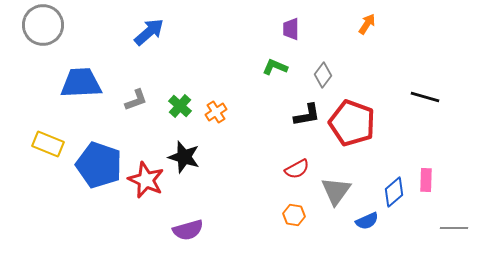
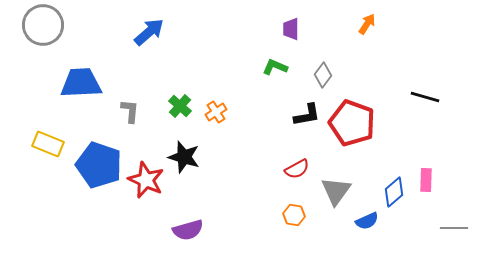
gray L-shape: moved 6 px left, 11 px down; rotated 65 degrees counterclockwise
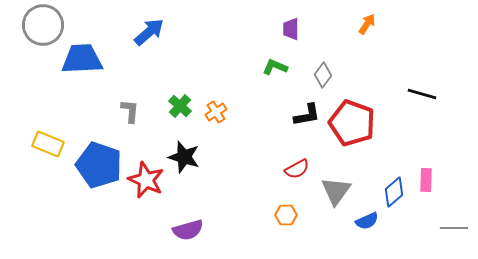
blue trapezoid: moved 1 px right, 24 px up
black line: moved 3 px left, 3 px up
orange hexagon: moved 8 px left; rotated 10 degrees counterclockwise
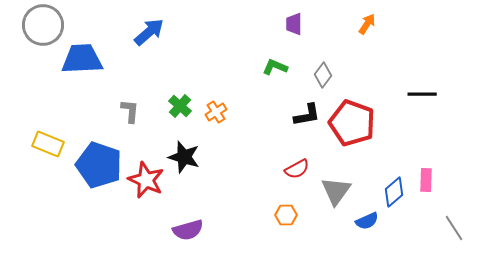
purple trapezoid: moved 3 px right, 5 px up
black line: rotated 16 degrees counterclockwise
gray line: rotated 56 degrees clockwise
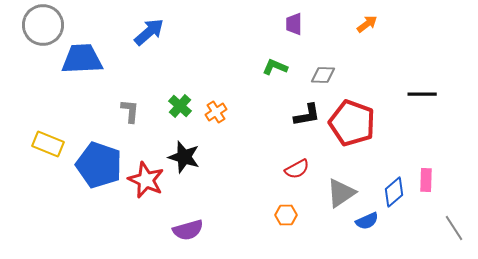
orange arrow: rotated 20 degrees clockwise
gray diamond: rotated 55 degrees clockwise
gray triangle: moved 5 px right, 2 px down; rotated 20 degrees clockwise
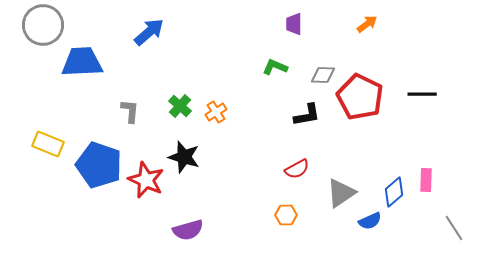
blue trapezoid: moved 3 px down
red pentagon: moved 8 px right, 26 px up; rotated 6 degrees clockwise
blue semicircle: moved 3 px right
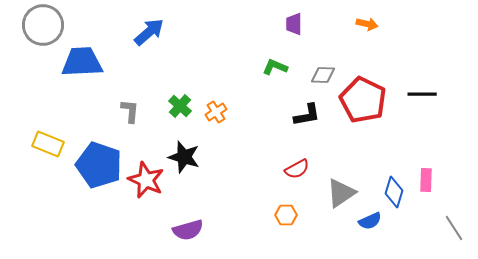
orange arrow: rotated 50 degrees clockwise
red pentagon: moved 3 px right, 3 px down
blue diamond: rotated 32 degrees counterclockwise
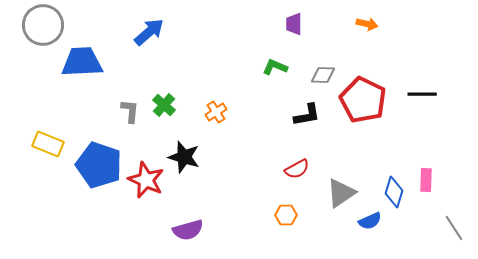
green cross: moved 16 px left, 1 px up
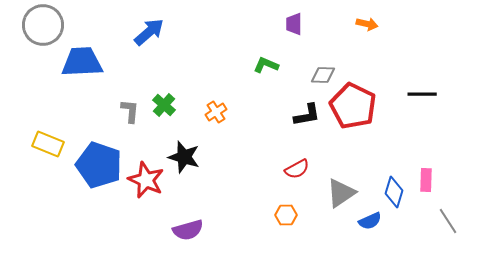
green L-shape: moved 9 px left, 2 px up
red pentagon: moved 10 px left, 6 px down
gray line: moved 6 px left, 7 px up
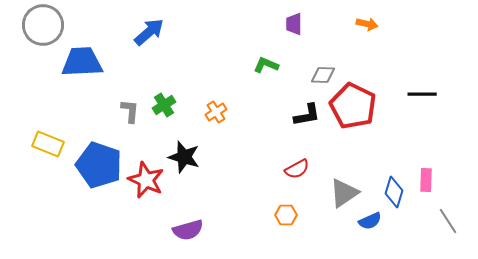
green cross: rotated 15 degrees clockwise
gray triangle: moved 3 px right
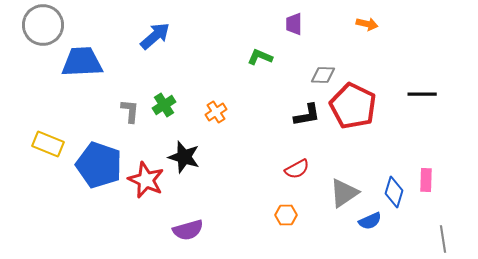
blue arrow: moved 6 px right, 4 px down
green L-shape: moved 6 px left, 8 px up
gray line: moved 5 px left, 18 px down; rotated 24 degrees clockwise
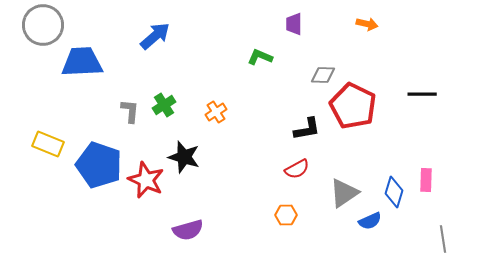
black L-shape: moved 14 px down
